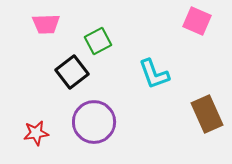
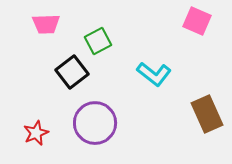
cyan L-shape: rotated 32 degrees counterclockwise
purple circle: moved 1 px right, 1 px down
red star: rotated 15 degrees counterclockwise
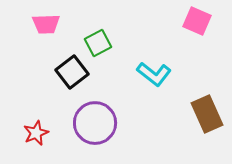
green square: moved 2 px down
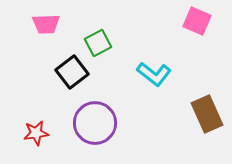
red star: rotated 15 degrees clockwise
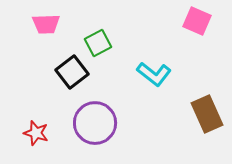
red star: rotated 25 degrees clockwise
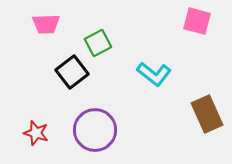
pink square: rotated 8 degrees counterclockwise
purple circle: moved 7 px down
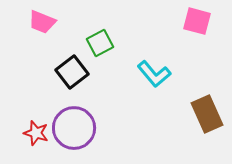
pink trapezoid: moved 4 px left, 2 px up; rotated 24 degrees clockwise
green square: moved 2 px right
cyan L-shape: rotated 12 degrees clockwise
purple circle: moved 21 px left, 2 px up
